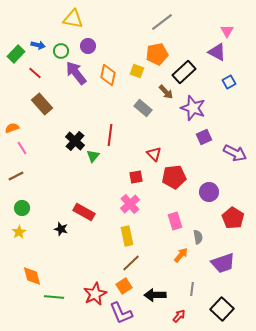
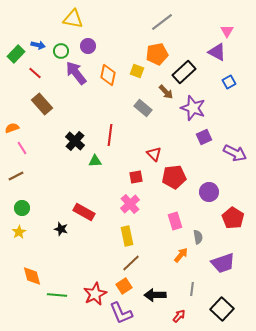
green triangle at (93, 156): moved 2 px right, 5 px down; rotated 48 degrees clockwise
green line at (54, 297): moved 3 px right, 2 px up
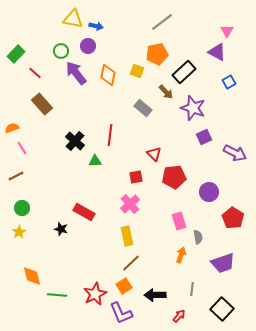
blue arrow at (38, 45): moved 58 px right, 19 px up
pink rectangle at (175, 221): moved 4 px right
orange arrow at (181, 255): rotated 21 degrees counterclockwise
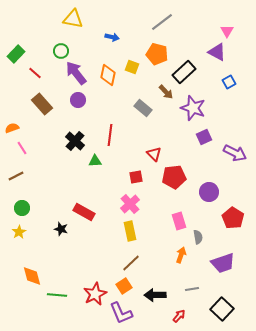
blue arrow at (96, 26): moved 16 px right, 11 px down
purple circle at (88, 46): moved 10 px left, 54 px down
orange pentagon at (157, 54): rotated 25 degrees clockwise
yellow square at (137, 71): moved 5 px left, 4 px up
yellow rectangle at (127, 236): moved 3 px right, 5 px up
gray line at (192, 289): rotated 72 degrees clockwise
